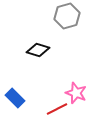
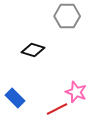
gray hexagon: rotated 15 degrees clockwise
black diamond: moved 5 px left
pink star: moved 1 px up
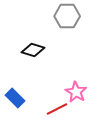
pink star: rotated 10 degrees clockwise
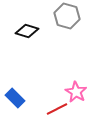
gray hexagon: rotated 15 degrees clockwise
black diamond: moved 6 px left, 19 px up
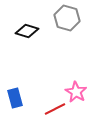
gray hexagon: moved 2 px down
blue rectangle: rotated 30 degrees clockwise
red line: moved 2 px left
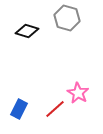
pink star: moved 2 px right, 1 px down
blue rectangle: moved 4 px right, 11 px down; rotated 42 degrees clockwise
red line: rotated 15 degrees counterclockwise
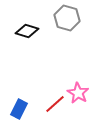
red line: moved 5 px up
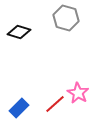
gray hexagon: moved 1 px left
black diamond: moved 8 px left, 1 px down
blue rectangle: moved 1 px up; rotated 18 degrees clockwise
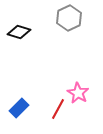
gray hexagon: moved 3 px right; rotated 20 degrees clockwise
red line: moved 3 px right, 5 px down; rotated 20 degrees counterclockwise
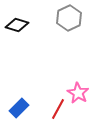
black diamond: moved 2 px left, 7 px up
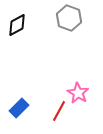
gray hexagon: rotated 15 degrees counterclockwise
black diamond: rotated 45 degrees counterclockwise
red line: moved 1 px right, 2 px down
